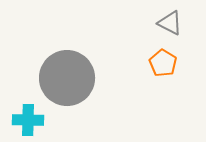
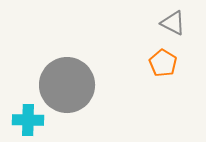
gray triangle: moved 3 px right
gray circle: moved 7 px down
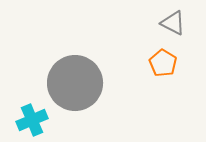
gray circle: moved 8 px right, 2 px up
cyan cross: moved 4 px right; rotated 24 degrees counterclockwise
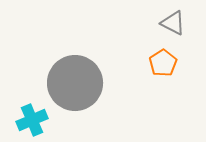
orange pentagon: rotated 8 degrees clockwise
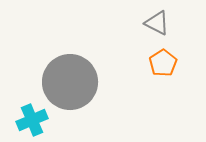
gray triangle: moved 16 px left
gray circle: moved 5 px left, 1 px up
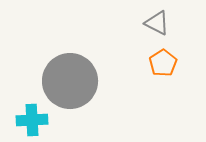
gray circle: moved 1 px up
cyan cross: rotated 20 degrees clockwise
